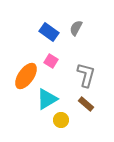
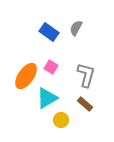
pink square: moved 6 px down
cyan triangle: moved 1 px up
brown rectangle: moved 1 px left
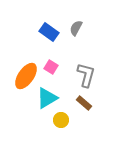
brown rectangle: moved 1 px left, 1 px up
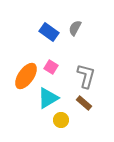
gray semicircle: moved 1 px left
gray L-shape: moved 1 px down
cyan triangle: moved 1 px right
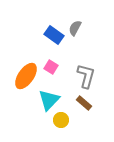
blue rectangle: moved 5 px right, 3 px down
cyan triangle: moved 1 px right, 2 px down; rotated 15 degrees counterclockwise
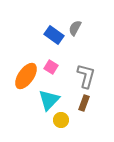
brown rectangle: rotated 70 degrees clockwise
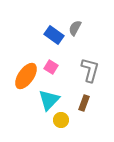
gray L-shape: moved 4 px right, 6 px up
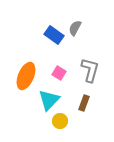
pink square: moved 8 px right, 6 px down
orange ellipse: rotated 12 degrees counterclockwise
yellow circle: moved 1 px left, 1 px down
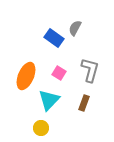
blue rectangle: moved 3 px down
yellow circle: moved 19 px left, 7 px down
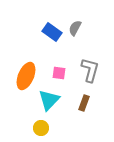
blue rectangle: moved 2 px left, 6 px up
pink square: rotated 24 degrees counterclockwise
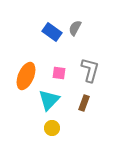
yellow circle: moved 11 px right
